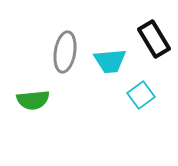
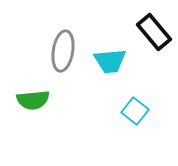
black rectangle: moved 7 px up; rotated 9 degrees counterclockwise
gray ellipse: moved 2 px left, 1 px up
cyan square: moved 6 px left, 16 px down; rotated 16 degrees counterclockwise
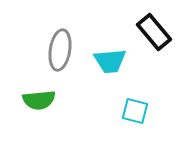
gray ellipse: moved 3 px left, 1 px up
green semicircle: moved 6 px right
cyan square: rotated 24 degrees counterclockwise
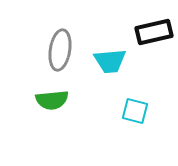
black rectangle: rotated 63 degrees counterclockwise
green semicircle: moved 13 px right
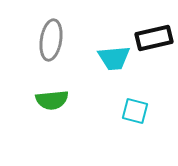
black rectangle: moved 6 px down
gray ellipse: moved 9 px left, 10 px up
cyan trapezoid: moved 4 px right, 3 px up
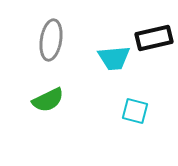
green semicircle: moved 4 px left; rotated 20 degrees counterclockwise
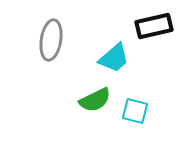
black rectangle: moved 12 px up
cyan trapezoid: rotated 36 degrees counterclockwise
green semicircle: moved 47 px right
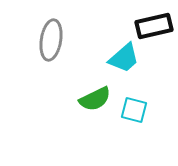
cyan trapezoid: moved 10 px right
green semicircle: moved 1 px up
cyan square: moved 1 px left, 1 px up
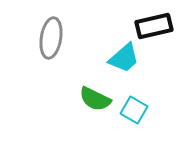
gray ellipse: moved 2 px up
green semicircle: rotated 52 degrees clockwise
cyan square: rotated 16 degrees clockwise
